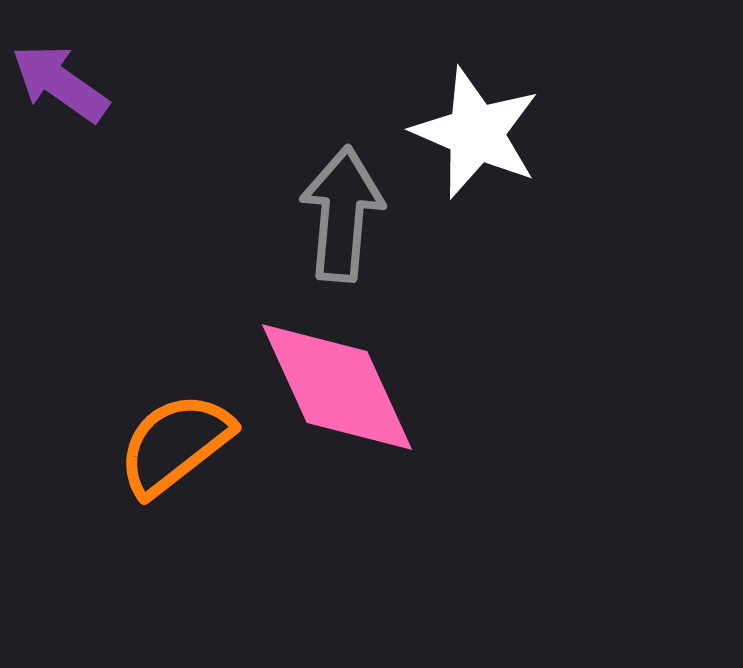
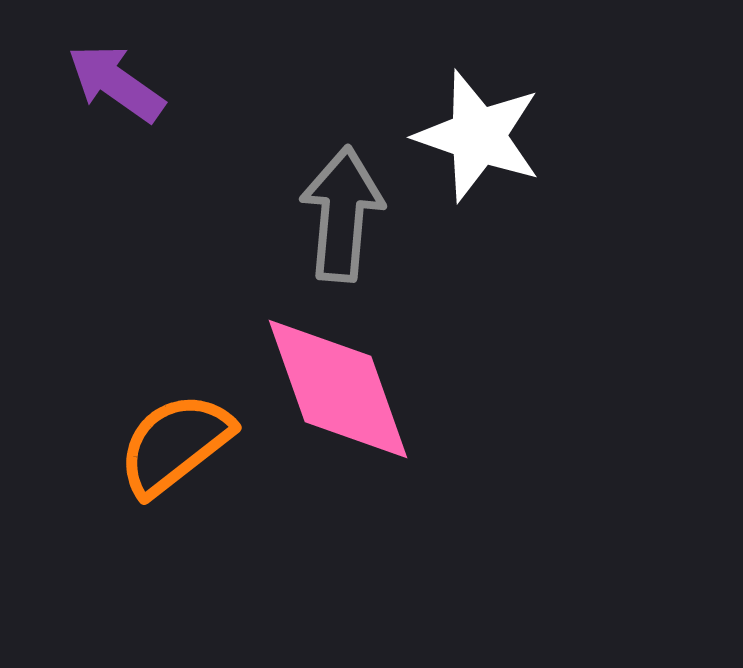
purple arrow: moved 56 px right
white star: moved 2 px right, 3 px down; rotated 4 degrees counterclockwise
pink diamond: moved 1 px right, 2 px down; rotated 5 degrees clockwise
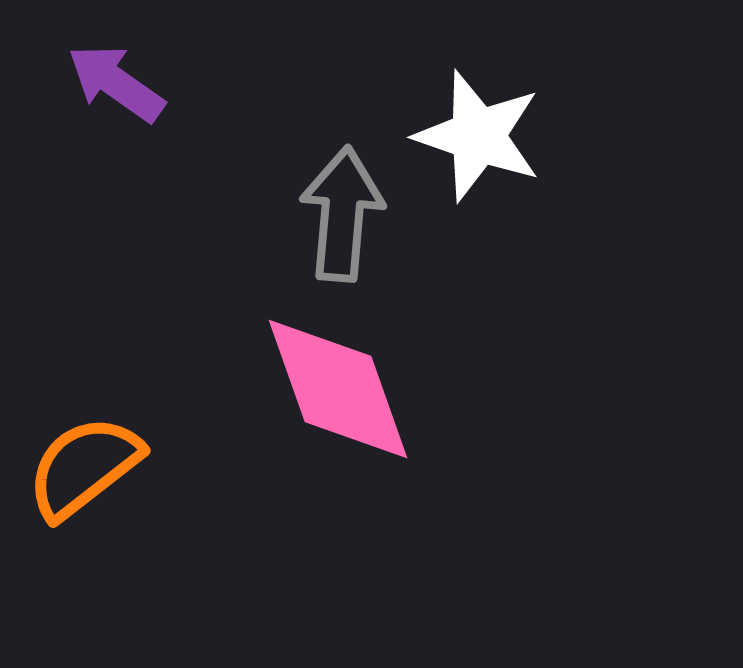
orange semicircle: moved 91 px left, 23 px down
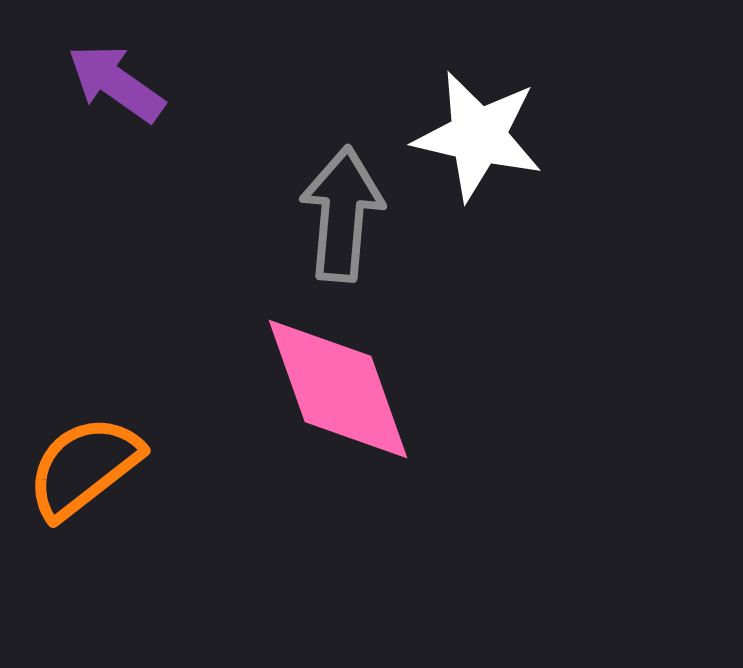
white star: rotated 6 degrees counterclockwise
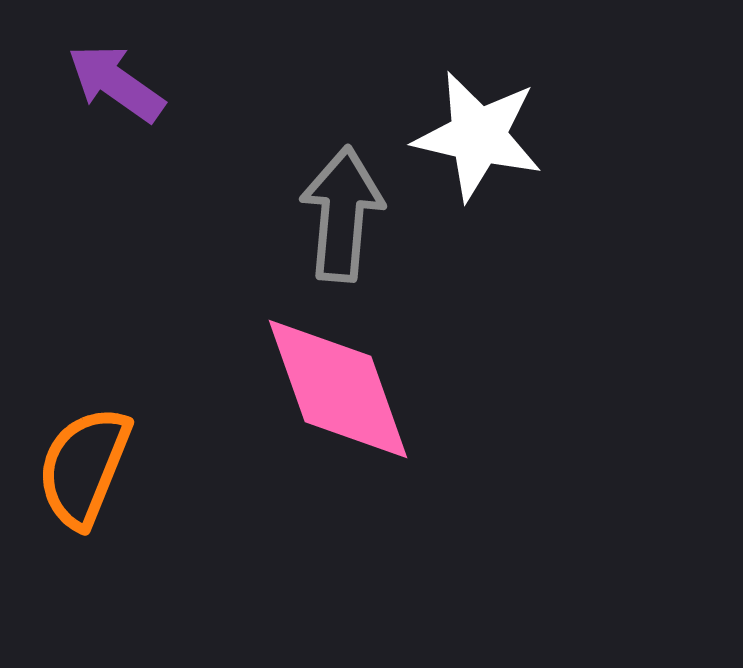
orange semicircle: rotated 30 degrees counterclockwise
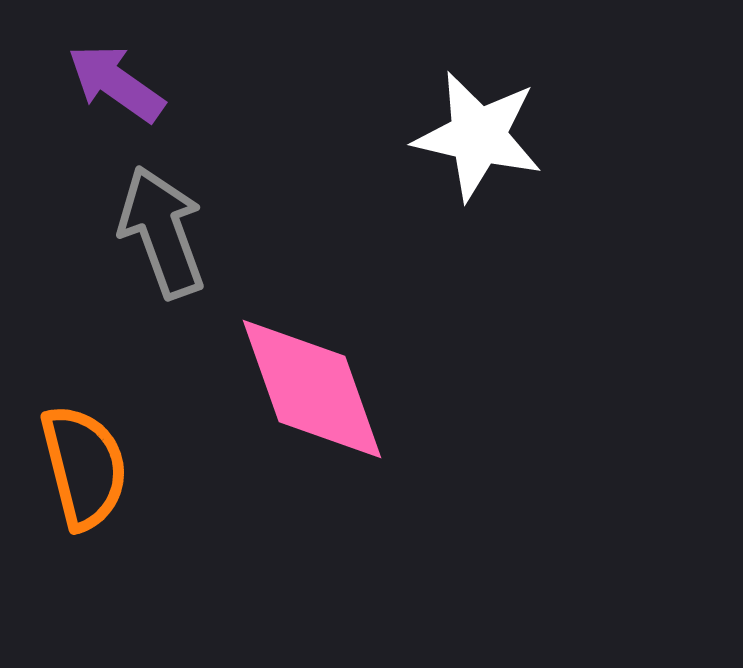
gray arrow: moved 180 px left, 18 px down; rotated 25 degrees counterclockwise
pink diamond: moved 26 px left
orange semicircle: rotated 144 degrees clockwise
